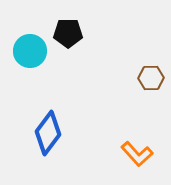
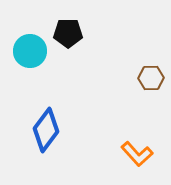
blue diamond: moved 2 px left, 3 px up
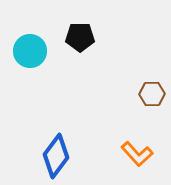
black pentagon: moved 12 px right, 4 px down
brown hexagon: moved 1 px right, 16 px down
blue diamond: moved 10 px right, 26 px down
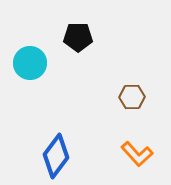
black pentagon: moved 2 px left
cyan circle: moved 12 px down
brown hexagon: moved 20 px left, 3 px down
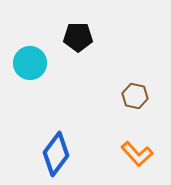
brown hexagon: moved 3 px right, 1 px up; rotated 15 degrees clockwise
blue diamond: moved 2 px up
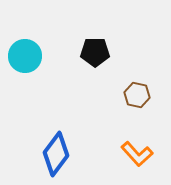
black pentagon: moved 17 px right, 15 px down
cyan circle: moved 5 px left, 7 px up
brown hexagon: moved 2 px right, 1 px up
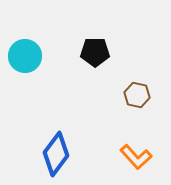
orange L-shape: moved 1 px left, 3 px down
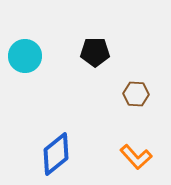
brown hexagon: moved 1 px left, 1 px up; rotated 10 degrees counterclockwise
blue diamond: rotated 15 degrees clockwise
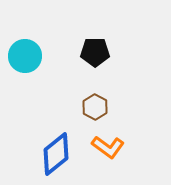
brown hexagon: moved 41 px left, 13 px down; rotated 25 degrees clockwise
orange L-shape: moved 28 px left, 10 px up; rotated 12 degrees counterclockwise
